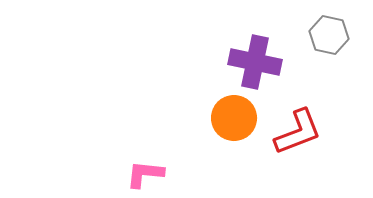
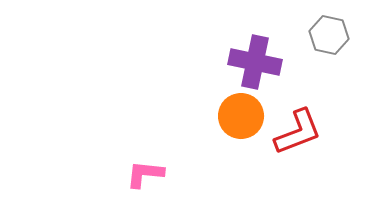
orange circle: moved 7 px right, 2 px up
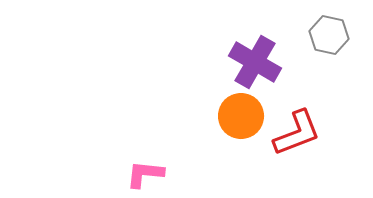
purple cross: rotated 18 degrees clockwise
red L-shape: moved 1 px left, 1 px down
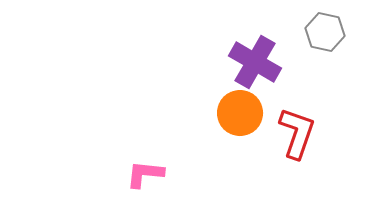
gray hexagon: moved 4 px left, 3 px up
orange circle: moved 1 px left, 3 px up
red L-shape: rotated 50 degrees counterclockwise
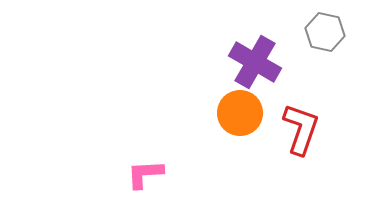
red L-shape: moved 4 px right, 4 px up
pink L-shape: rotated 9 degrees counterclockwise
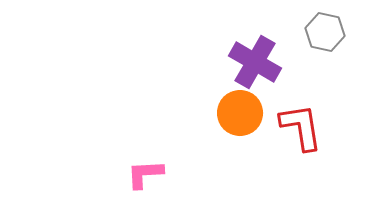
red L-shape: moved 2 px up; rotated 28 degrees counterclockwise
